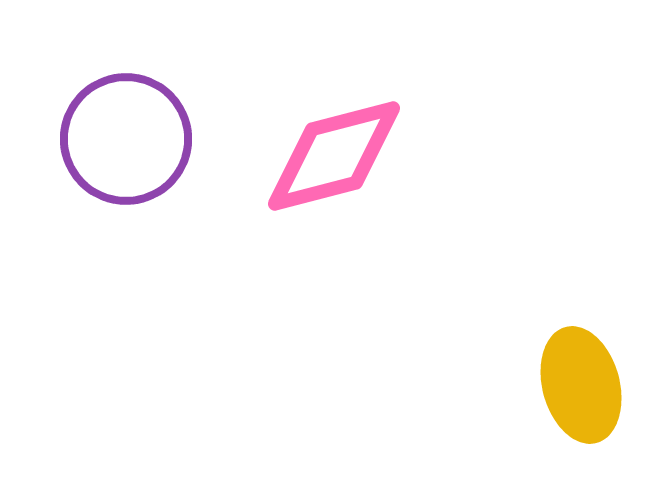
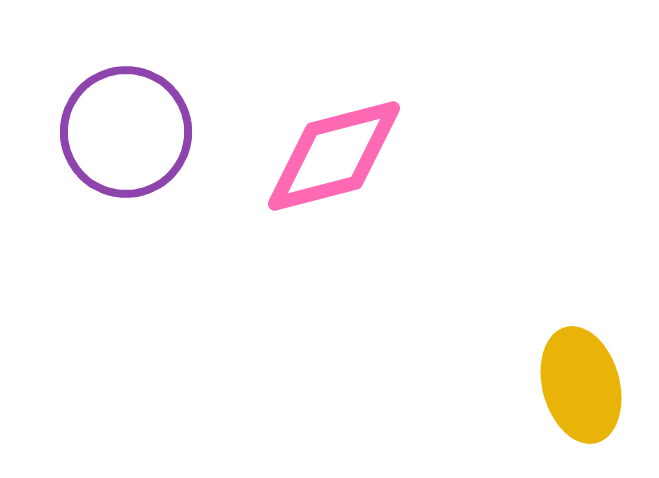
purple circle: moved 7 px up
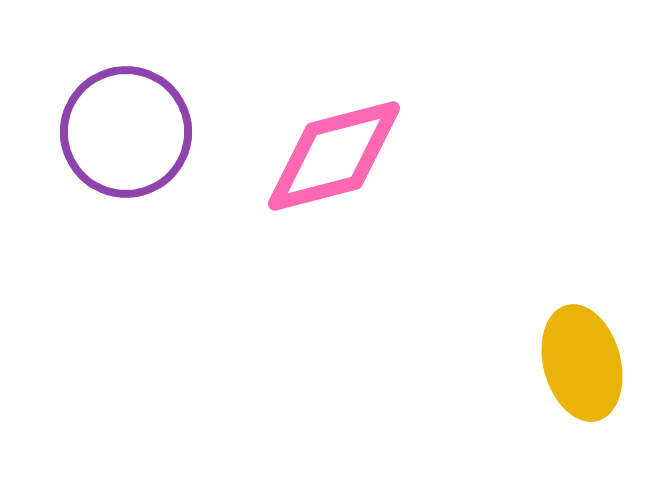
yellow ellipse: moved 1 px right, 22 px up
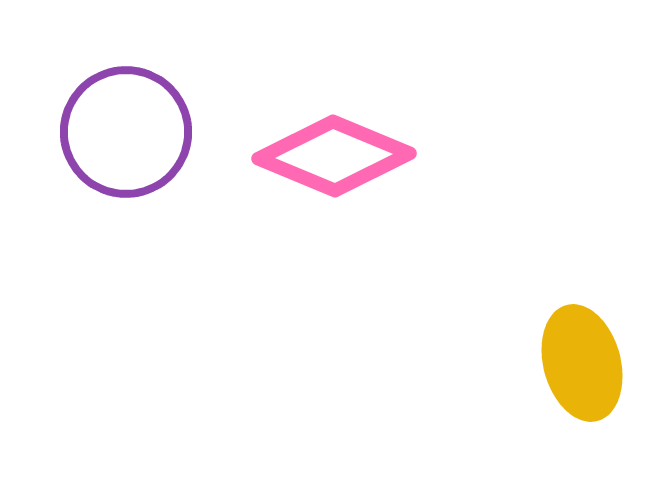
pink diamond: rotated 37 degrees clockwise
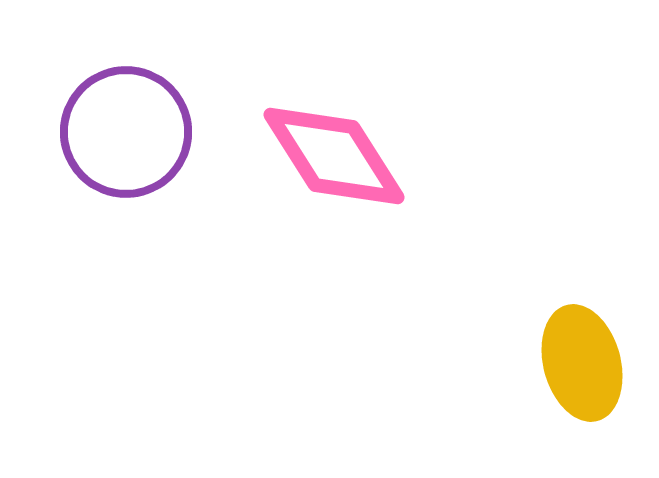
pink diamond: rotated 35 degrees clockwise
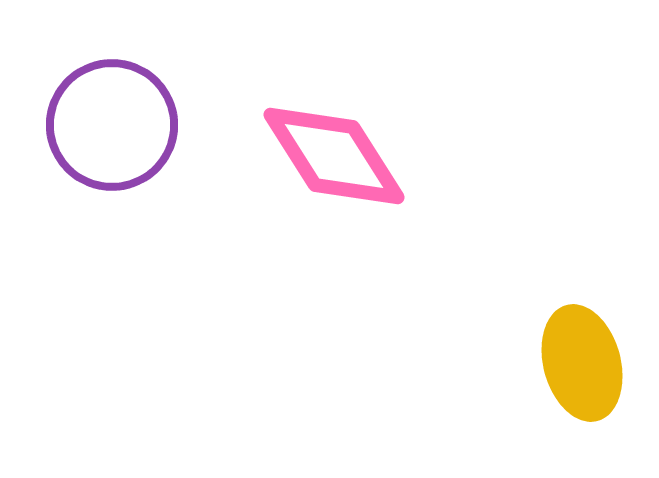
purple circle: moved 14 px left, 7 px up
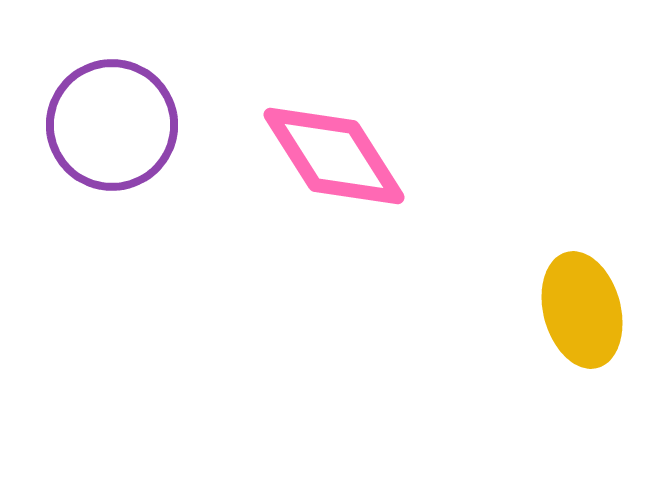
yellow ellipse: moved 53 px up
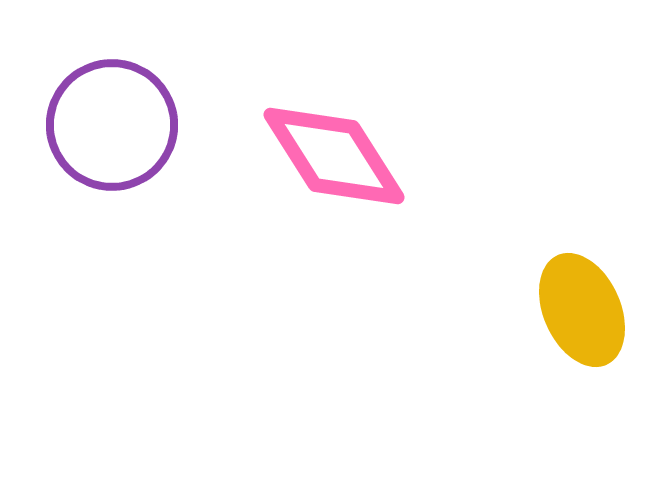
yellow ellipse: rotated 9 degrees counterclockwise
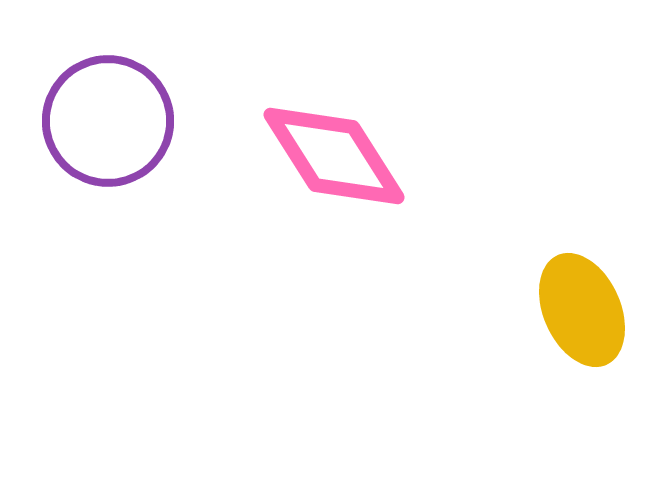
purple circle: moved 4 px left, 4 px up
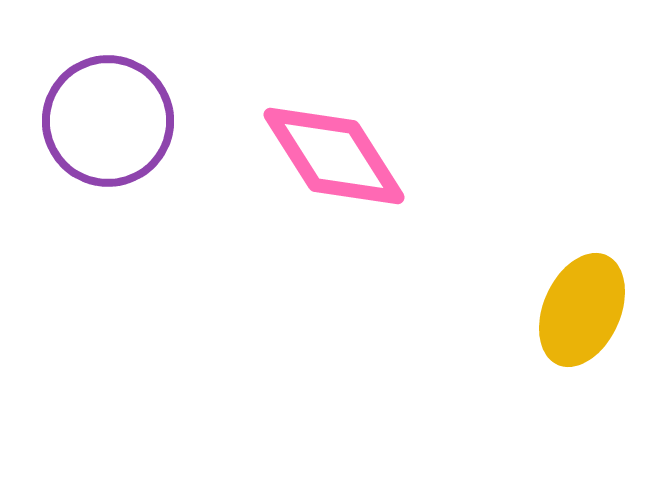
yellow ellipse: rotated 48 degrees clockwise
